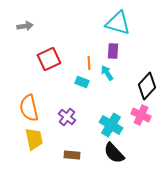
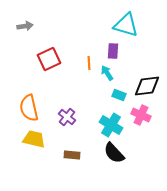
cyan triangle: moved 8 px right, 2 px down
cyan rectangle: moved 37 px right, 13 px down
black diamond: rotated 40 degrees clockwise
yellow trapezoid: rotated 65 degrees counterclockwise
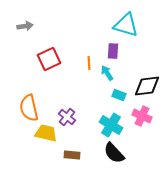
pink cross: moved 1 px right, 1 px down
yellow trapezoid: moved 12 px right, 6 px up
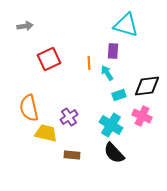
cyan rectangle: rotated 40 degrees counterclockwise
purple cross: moved 2 px right; rotated 18 degrees clockwise
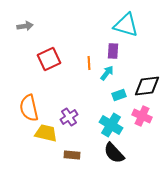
cyan arrow: rotated 70 degrees clockwise
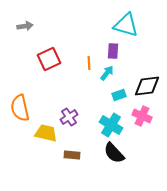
orange semicircle: moved 9 px left
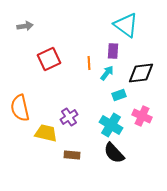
cyan triangle: rotated 20 degrees clockwise
black diamond: moved 6 px left, 13 px up
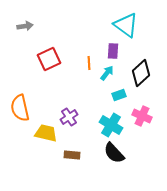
black diamond: rotated 36 degrees counterclockwise
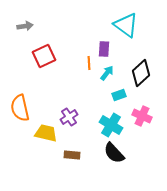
purple rectangle: moved 9 px left, 2 px up
red square: moved 5 px left, 3 px up
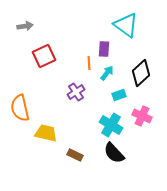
purple cross: moved 7 px right, 25 px up
brown rectangle: moved 3 px right; rotated 21 degrees clockwise
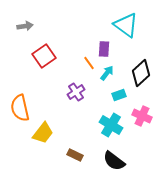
red square: rotated 10 degrees counterclockwise
orange line: rotated 32 degrees counterclockwise
yellow trapezoid: moved 3 px left; rotated 115 degrees clockwise
black semicircle: moved 8 px down; rotated 10 degrees counterclockwise
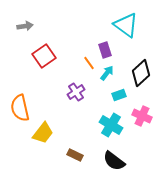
purple rectangle: moved 1 px right, 1 px down; rotated 21 degrees counterclockwise
